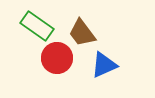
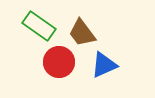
green rectangle: moved 2 px right
red circle: moved 2 px right, 4 px down
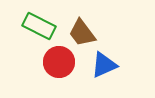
green rectangle: rotated 8 degrees counterclockwise
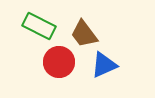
brown trapezoid: moved 2 px right, 1 px down
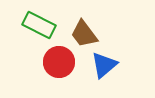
green rectangle: moved 1 px up
blue triangle: rotated 16 degrees counterclockwise
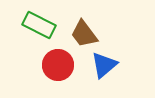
red circle: moved 1 px left, 3 px down
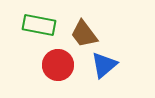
green rectangle: rotated 16 degrees counterclockwise
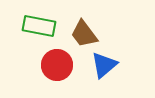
green rectangle: moved 1 px down
red circle: moved 1 px left
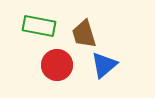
brown trapezoid: rotated 20 degrees clockwise
